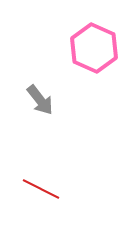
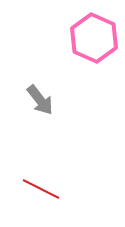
pink hexagon: moved 10 px up
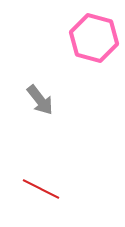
pink hexagon: rotated 9 degrees counterclockwise
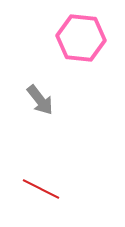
pink hexagon: moved 13 px left; rotated 9 degrees counterclockwise
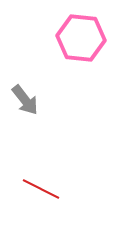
gray arrow: moved 15 px left
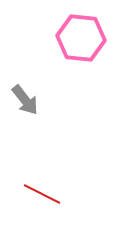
red line: moved 1 px right, 5 px down
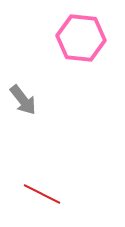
gray arrow: moved 2 px left
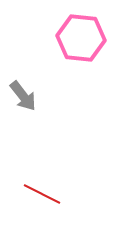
gray arrow: moved 4 px up
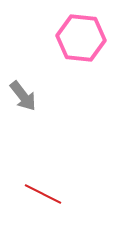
red line: moved 1 px right
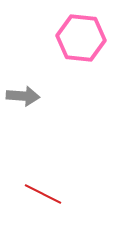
gray arrow: rotated 48 degrees counterclockwise
